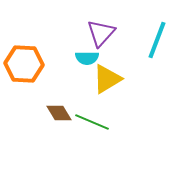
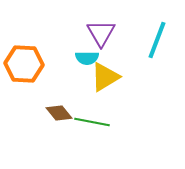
purple triangle: rotated 12 degrees counterclockwise
yellow triangle: moved 2 px left, 2 px up
brown diamond: rotated 8 degrees counterclockwise
green line: rotated 12 degrees counterclockwise
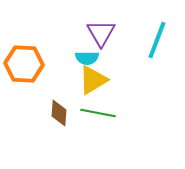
yellow triangle: moved 12 px left, 3 px down
brown diamond: rotated 44 degrees clockwise
green line: moved 6 px right, 9 px up
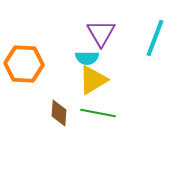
cyan line: moved 2 px left, 2 px up
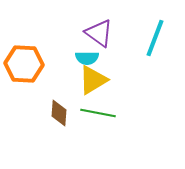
purple triangle: moved 2 px left; rotated 24 degrees counterclockwise
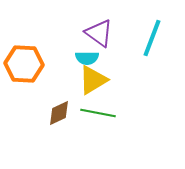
cyan line: moved 3 px left
brown diamond: rotated 60 degrees clockwise
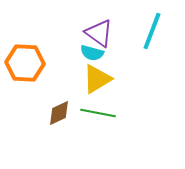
cyan line: moved 7 px up
cyan semicircle: moved 5 px right, 5 px up; rotated 15 degrees clockwise
orange hexagon: moved 1 px right, 1 px up
yellow triangle: moved 4 px right, 1 px up
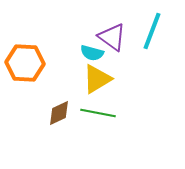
purple triangle: moved 13 px right, 4 px down
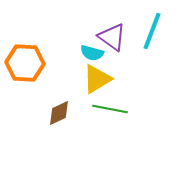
green line: moved 12 px right, 4 px up
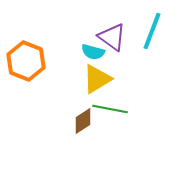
cyan semicircle: moved 1 px right, 1 px up
orange hexagon: moved 1 px right, 2 px up; rotated 18 degrees clockwise
brown diamond: moved 24 px right, 8 px down; rotated 8 degrees counterclockwise
